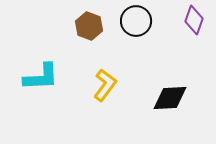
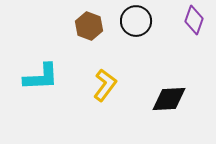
black diamond: moved 1 px left, 1 px down
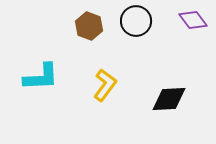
purple diamond: moved 1 px left; rotated 56 degrees counterclockwise
